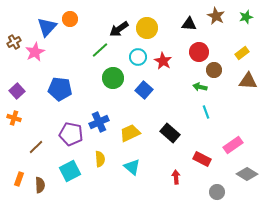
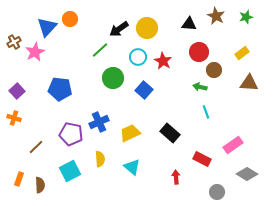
brown triangle: moved 1 px right, 2 px down
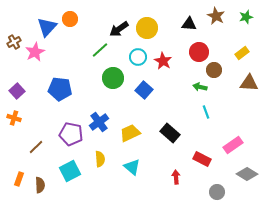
blue cross: rotated 12 degrees counterclockwise
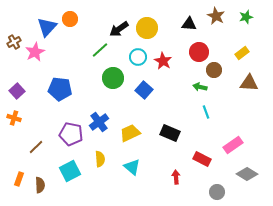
black rectangle: rotated 18 degrees counterclockwise
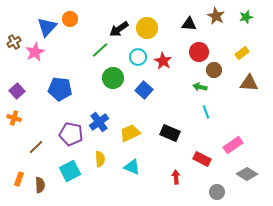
cyan triangle: rotated 18 degrees counterclockwise
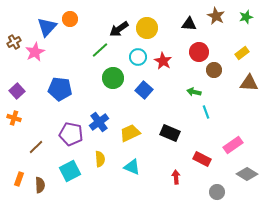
green arrow: moved 6 px left, 5 px down
